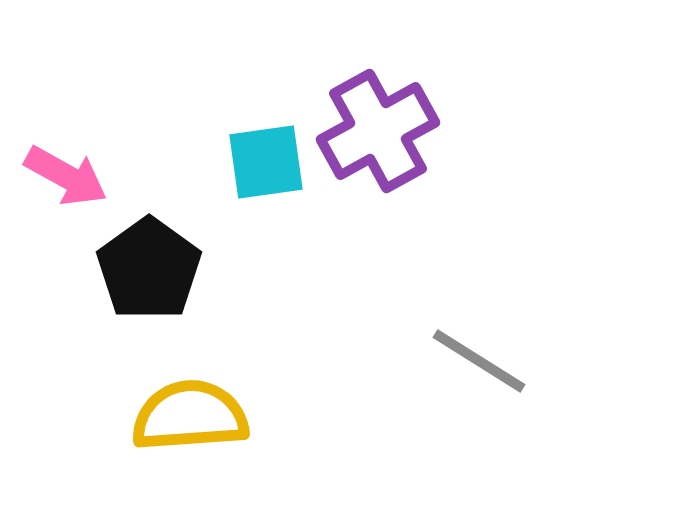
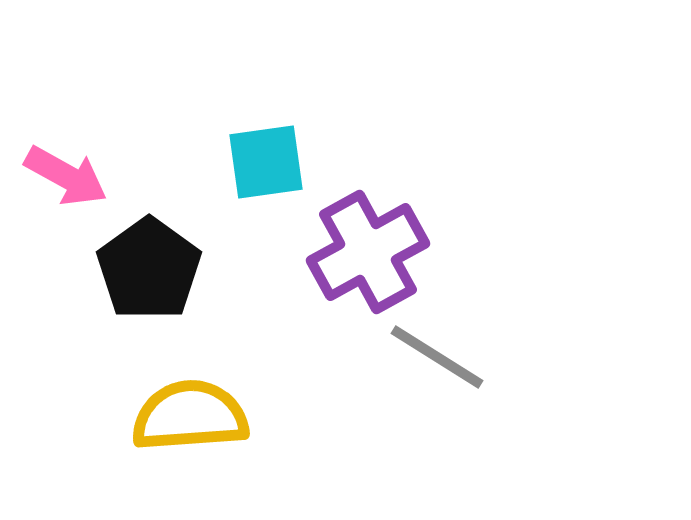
purple cross: moved 10 px left, 121 px down
gray line: moved 42 px left, 4 px up
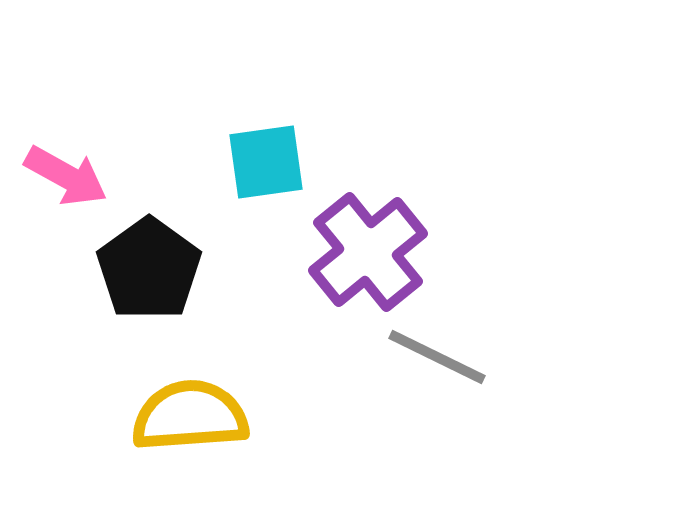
purple cross: rotated 10 degrees counterclockwise
gray line: rotated 6 degrees counterclockwise
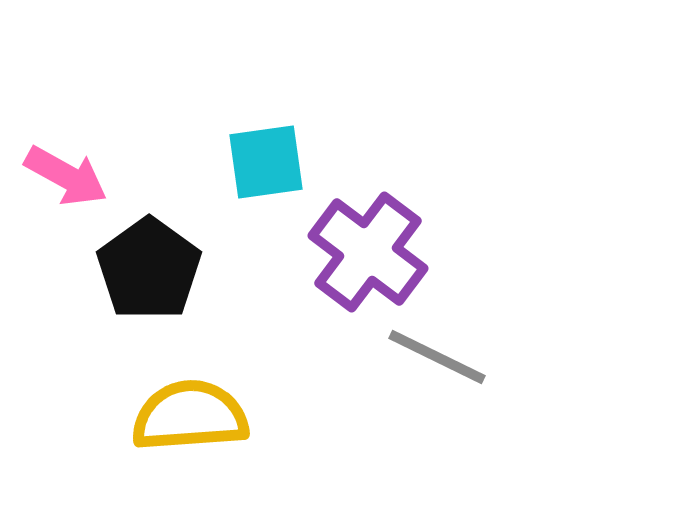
purple cross: rotated 14 degrees counterclockwise
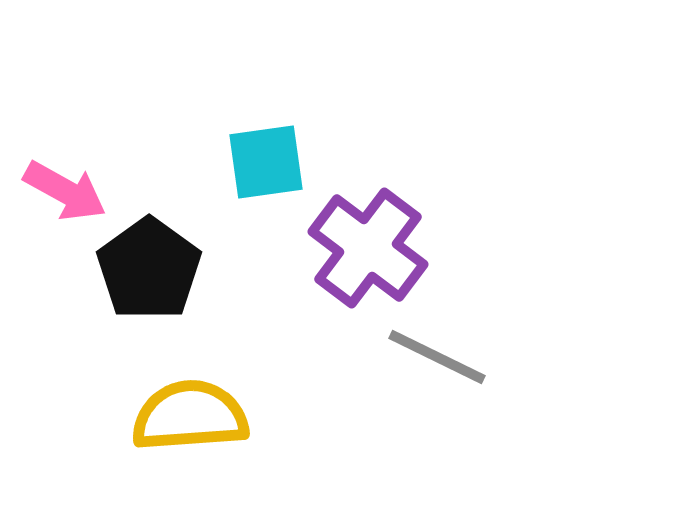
pink arrow: moved 1 px left, 15 px down
purple cross: moved 4 px up
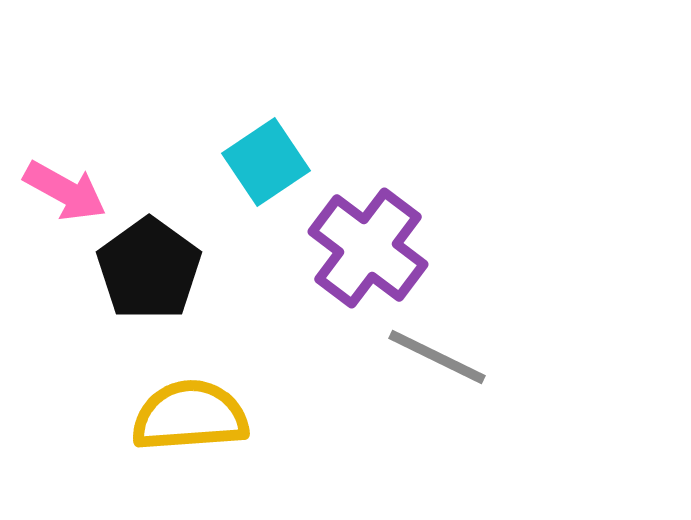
cyan square: rotated 26 degrees counterclockwise
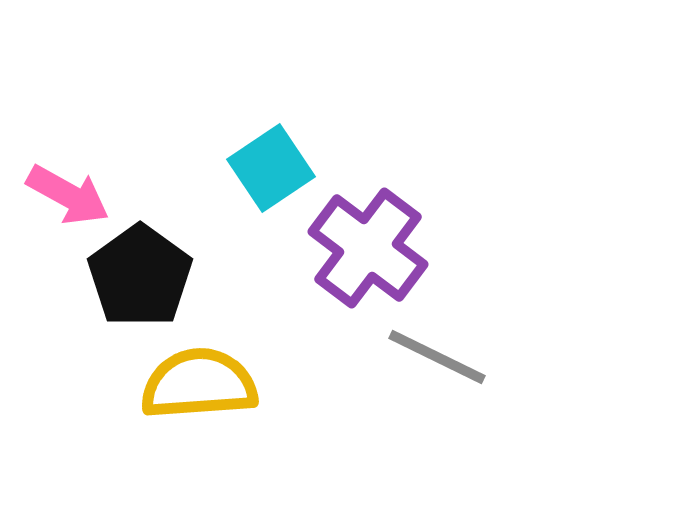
cyan square: moved 5 px right, 6 px down
pink arrow: moved 3 px right, 4 px down
black pentagon: moved 9 px left, 7 px down
yellow semicircle: moved 9 px right, 32 px up
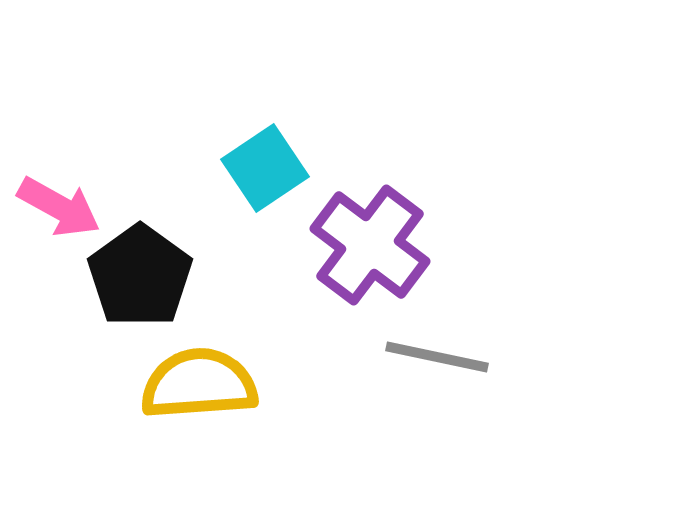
cyan square: moved 6 px left
pink arrow: moved 9 px left, 12 px down
purple cross: moved 2 px right, 3 px up
gray line: rotated 14 degrees counterclockwise
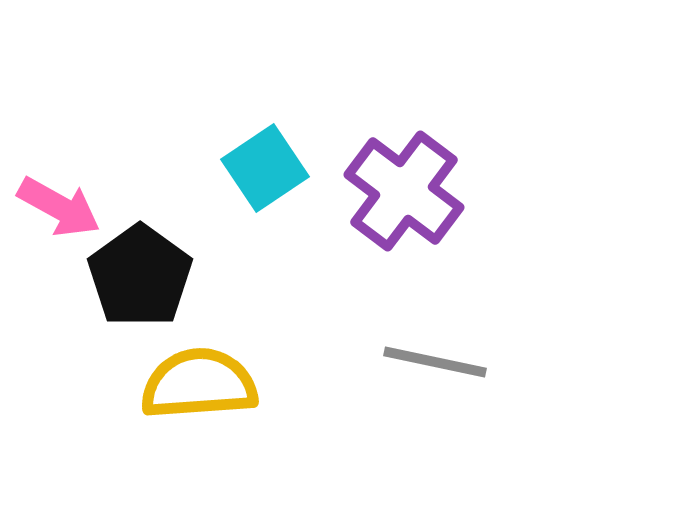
purple cross: moved 34 px right, 54 px up
gray line: moved 2 px left, 5 px down
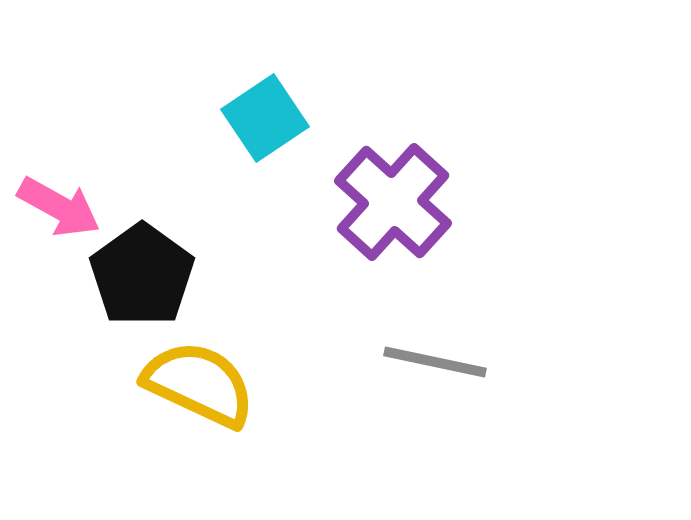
cyan square: moved 50 px up
purple cross: moved 11 px left, 11 px down; rotated 5 degrees clockwise
black pentagon: moved 2 px right, 1 px up
yellow semicircle: rotated 29 degrees clockwise
